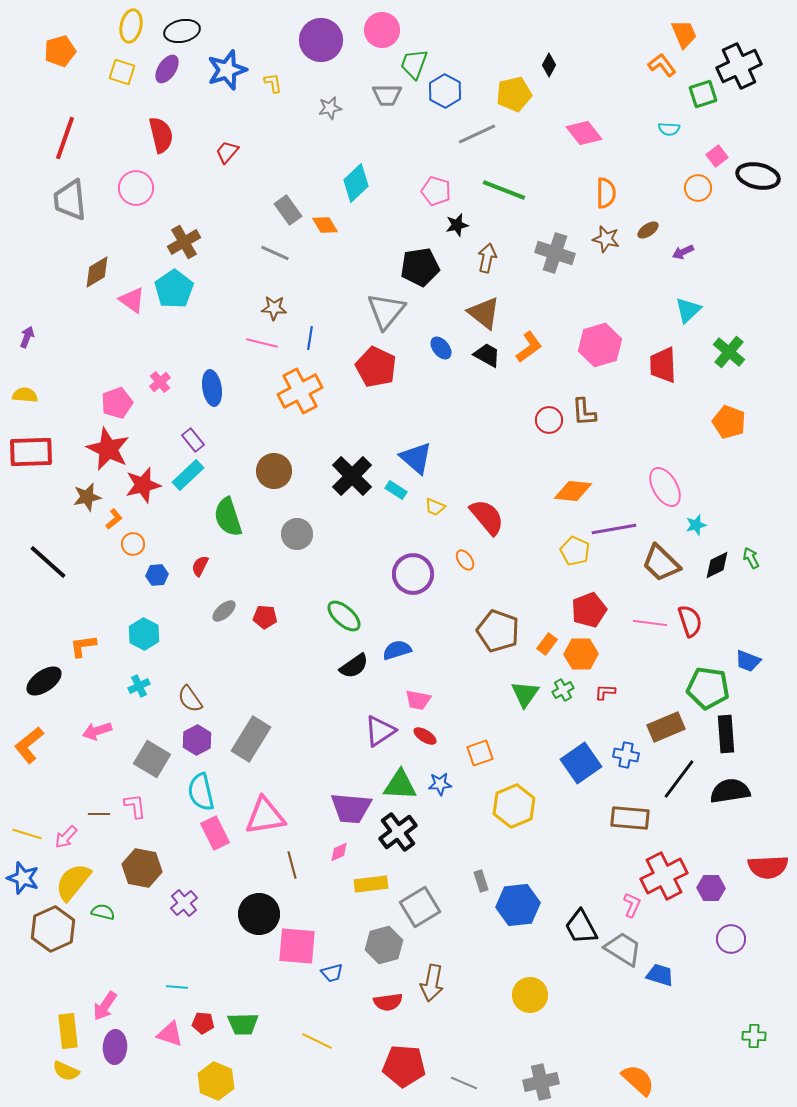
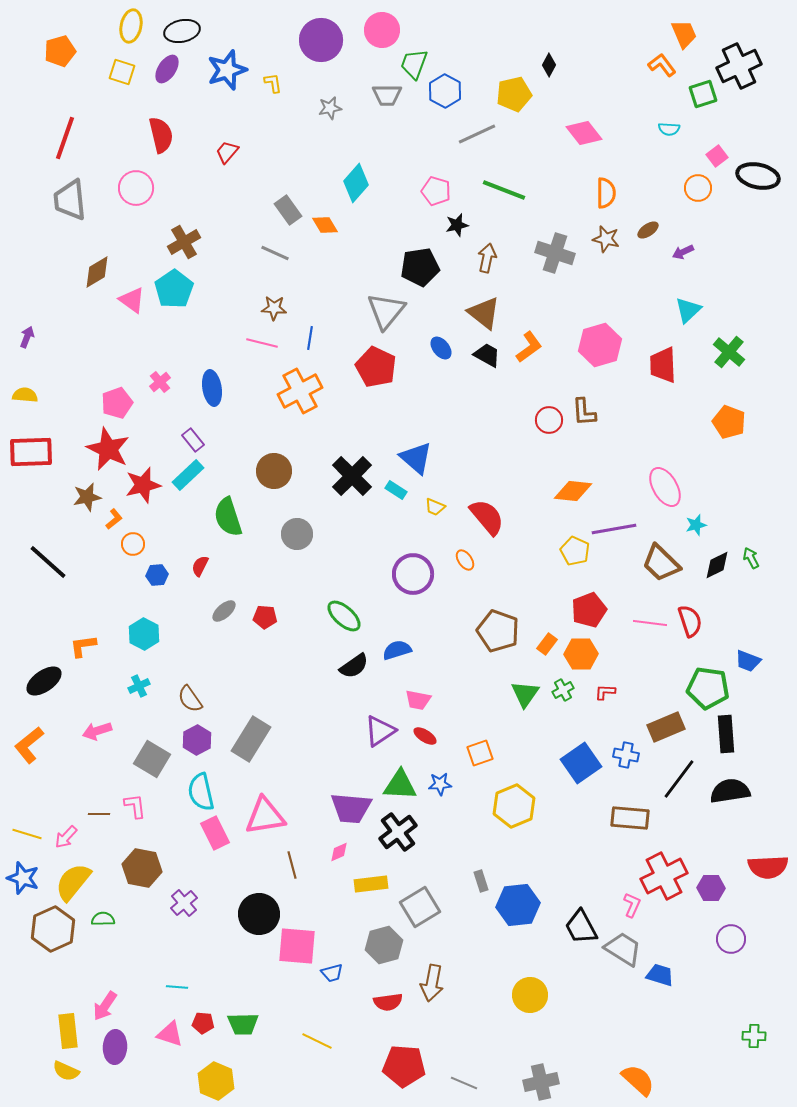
cyan diamond at (356, 183): rotated 6 degrees counterclockwise
green semicircle at (103, 912): moved 7 px down; rotated 15 degrees counterclockwise
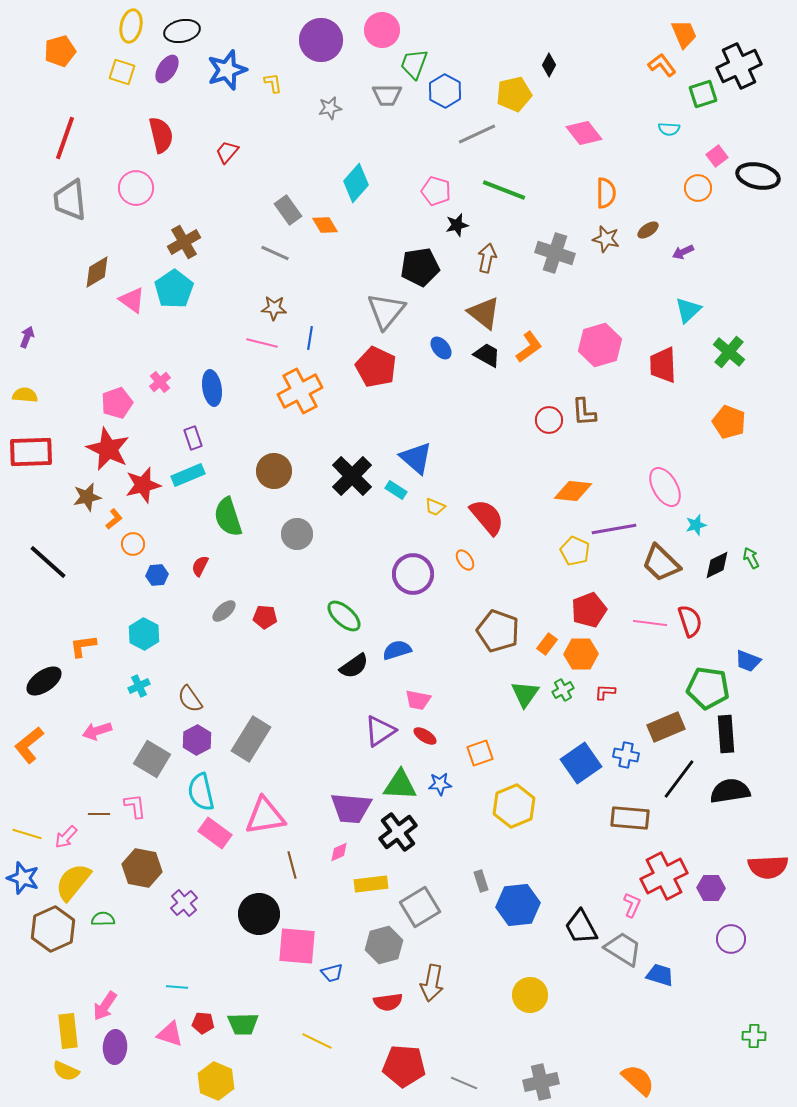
purple rectangle at (193, 440): moved 2 px up; rotated 20 degrees clockwise
cyan rectangle at (188, 475): rotated 20 degrees clockwise
pink rectangle at (215, 833): rotated 28 degrees counterclockwise
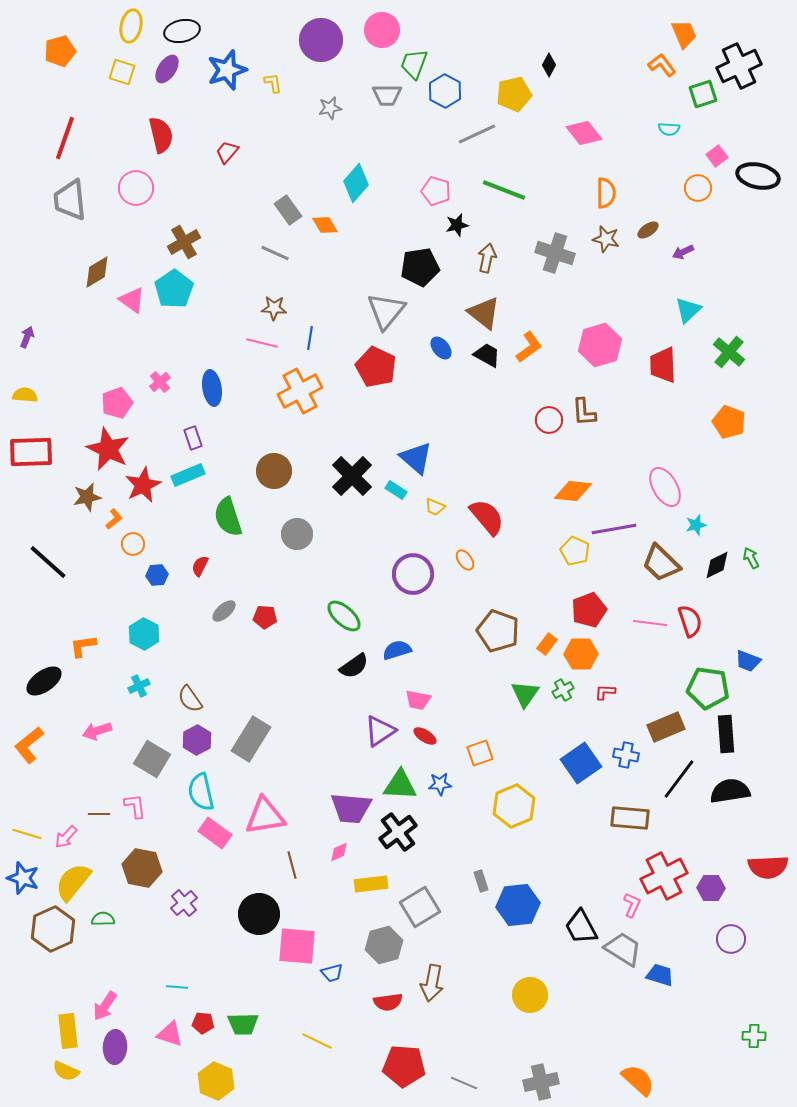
red star at (143, 485): rotated 12 degrees counterclockwise
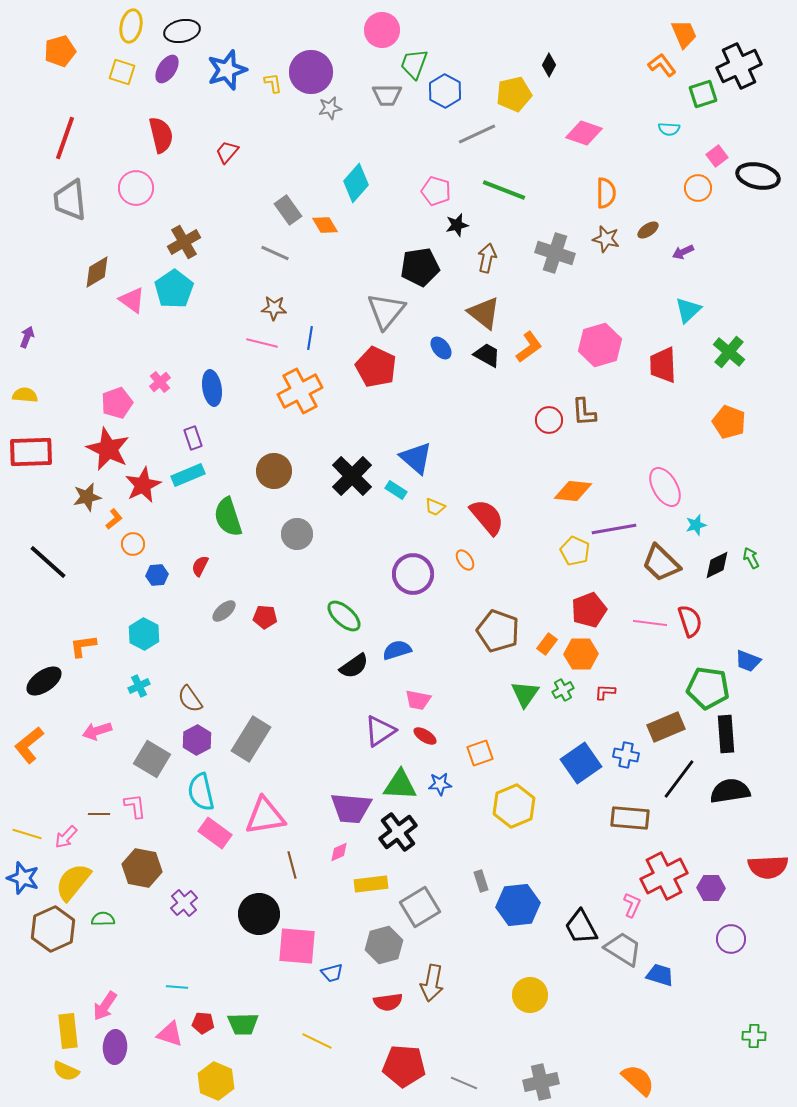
purple circle at (321, 40): moved 10 px left, 32 px down
pink diamond at (584, 133): rotated 33 degrees counterclockwise
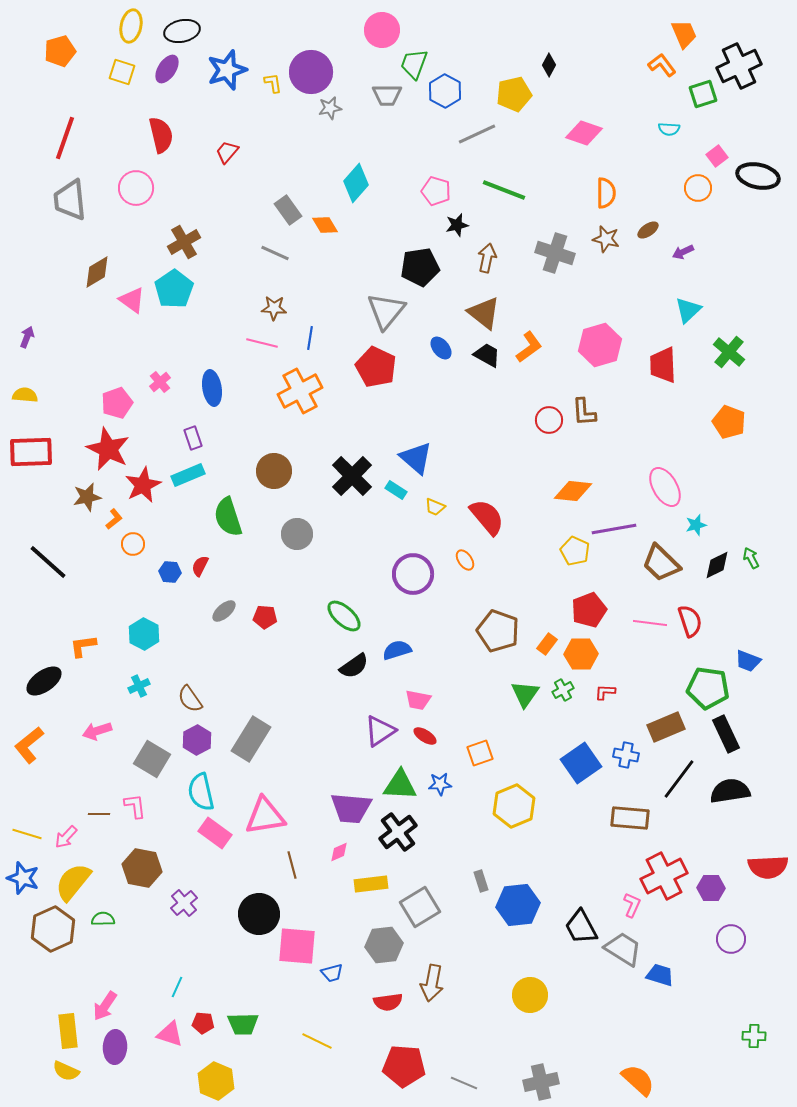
blue hexagon at (157, 575): moved 13 px right, 3 px up; rotated 10 degrees clockwise
black rectangle at (726, 734): rotated 21 degrees counterclockwise
gray hexagon at (384, 945): rotated 9 degrees clockwise
cyan line at (177, 987): rotated 70 degrees counterclockwise
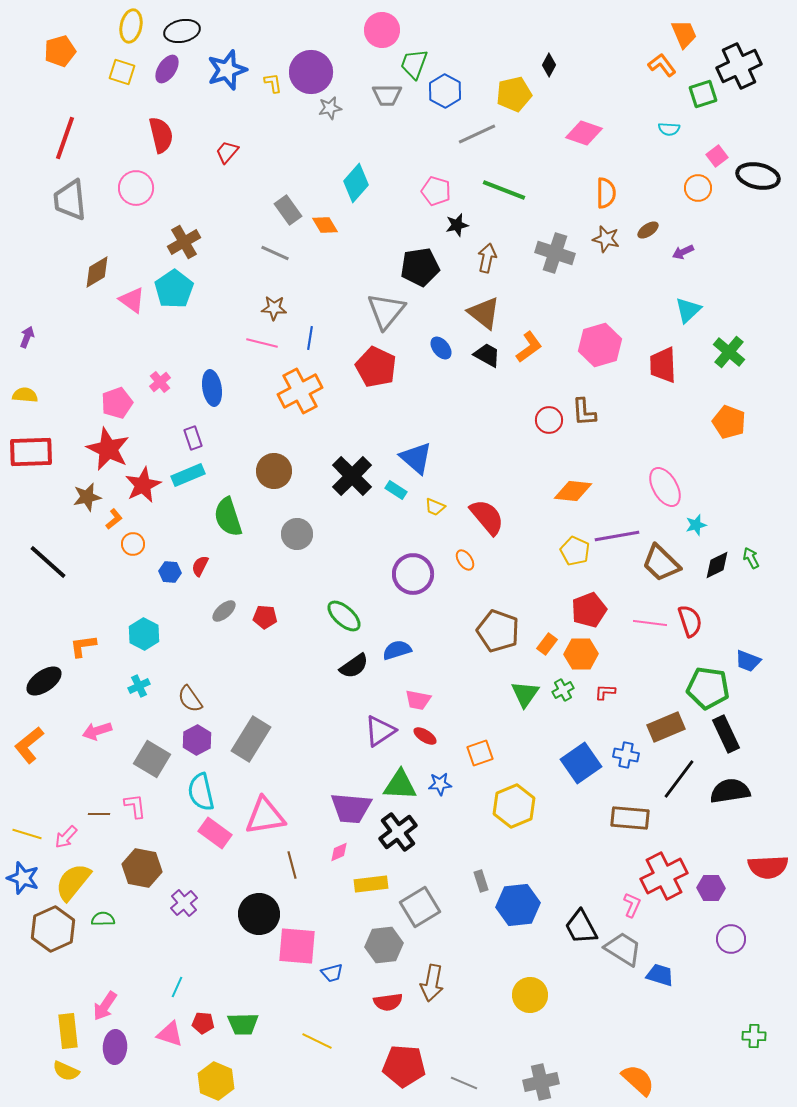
purple line at (614, 529): moved 3 px right, 7 px down
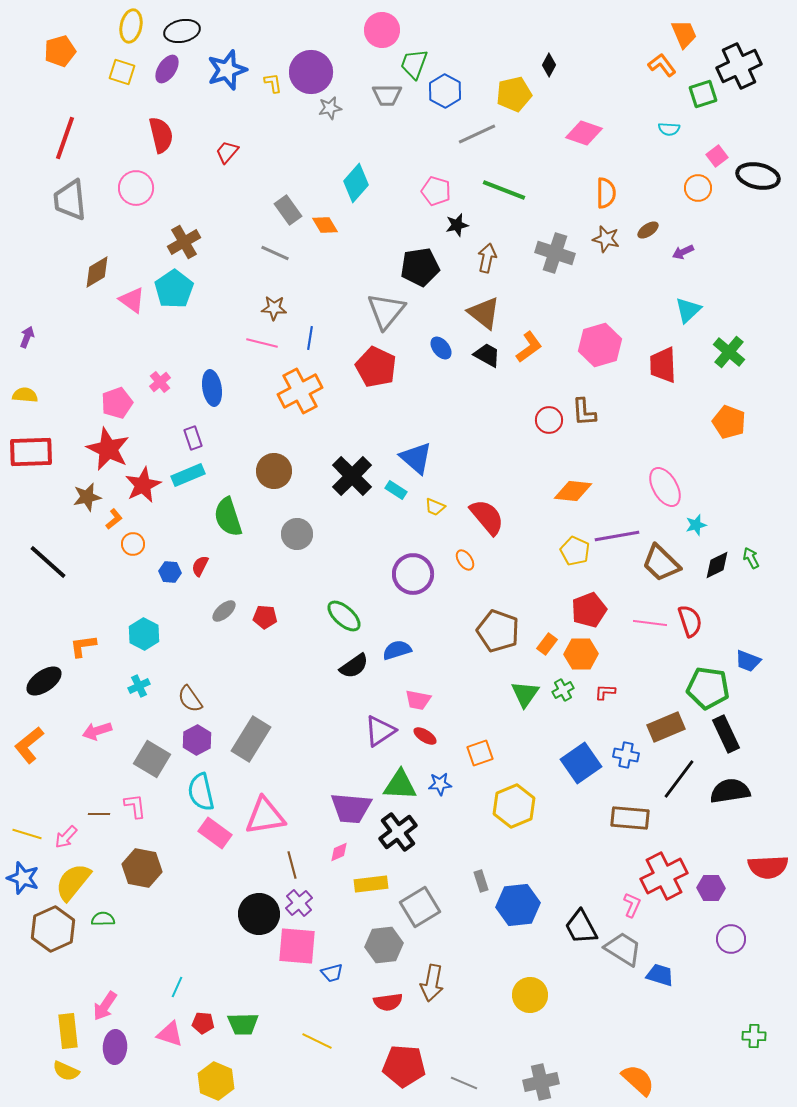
purple cross at (184, 903): moved 115 px right
